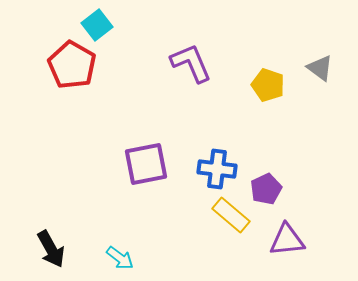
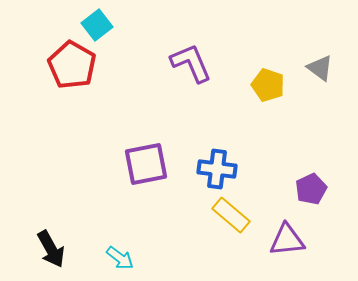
purple pentagon: moved 45 px right
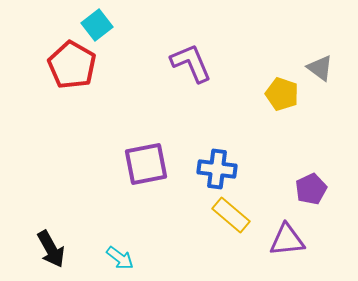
yellow pentagon: moved 14 px right, 9 px down
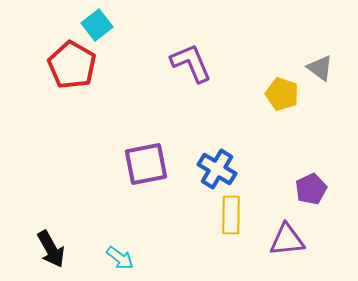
blue cross: rotated 24 degrees clockwise
yellow rectangle: rotated 51 degrees clockwise
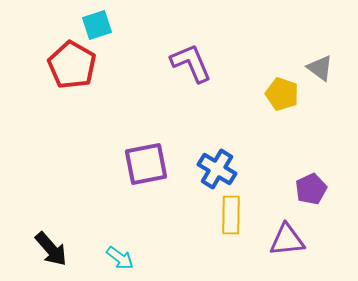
cyan square: rotated 20 degrees clockwise
black arrow: rotated 12 degrees counterclockwise
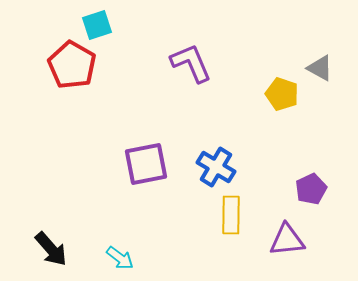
gray triangle: rotated 8 degrees counterclockwise
blue cross: moved 1 px left, 2 px up
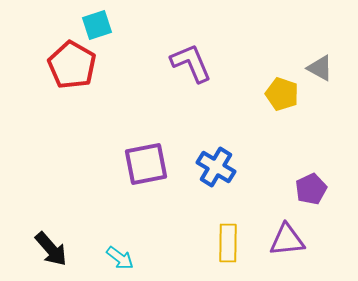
yellow rectangle: moved 3 px left, 28 px down
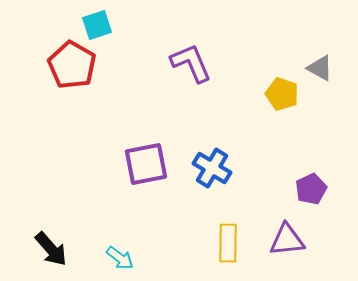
blue cross: moved 4 px left, 1 px down
